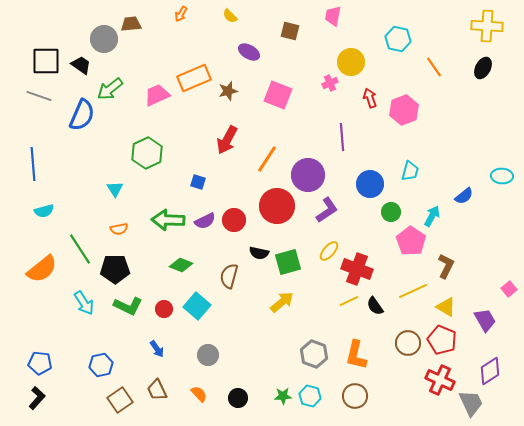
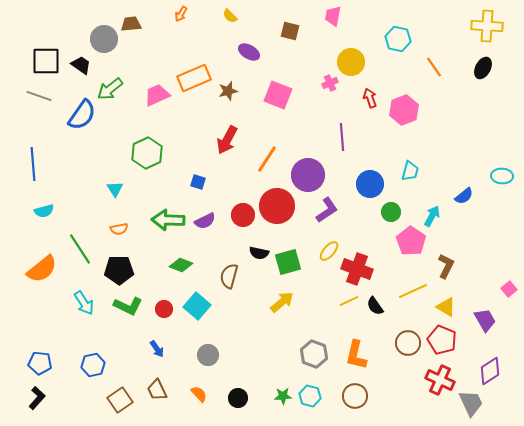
blue semicircle at (82, 115): rotated 12 degrees clockwise
red circle at (234, 220): moved 9 px right, 5 px up
black pentagon at (115, 269): moved 4 px right, 1 px down
blue hexagon at (101, 365): moved 8 px left
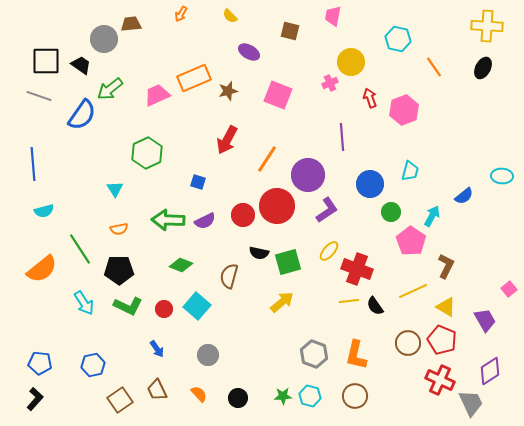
yellow line at (349, 301): rotated 18 degrees clockwise
black L-shape at (37, 398): moved 2 px left, 1 px down
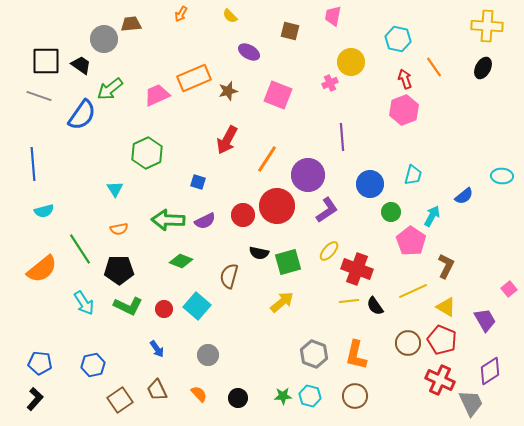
red arrow at (370, 98): moved 35 px right, 19 px up
cyan trapezoid at (410, 171): moved 3 px right, 4 px down
green diamond at (181, 265): moved 4 px up
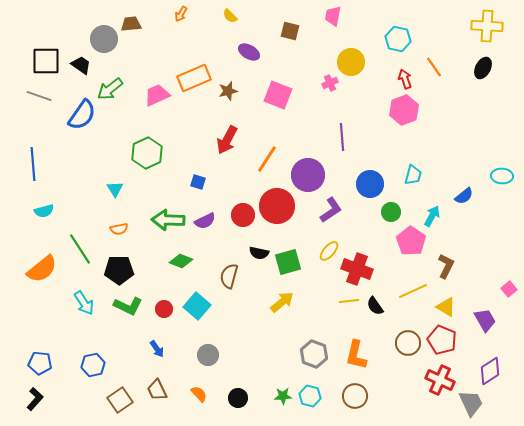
purple L-shape at (327, 210): moved 4 px right
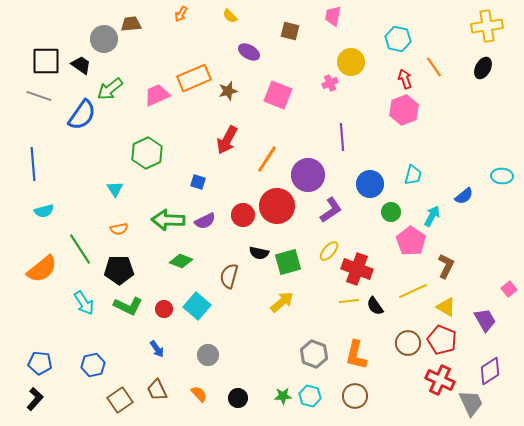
yellow cross at (487, 26): rotated 12 degrees counterclockwise
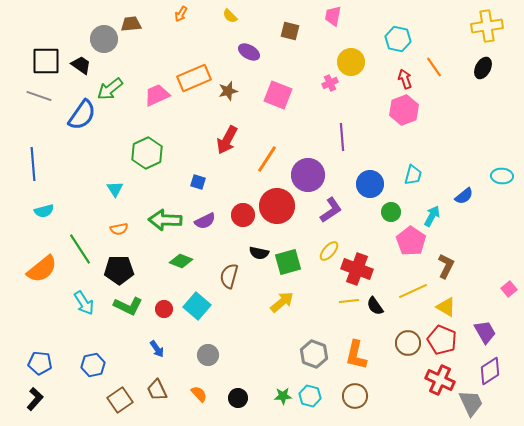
green arrow at (168, 220): moved 3 px left
purple trapezoid at (485, 320): moved 12 px down
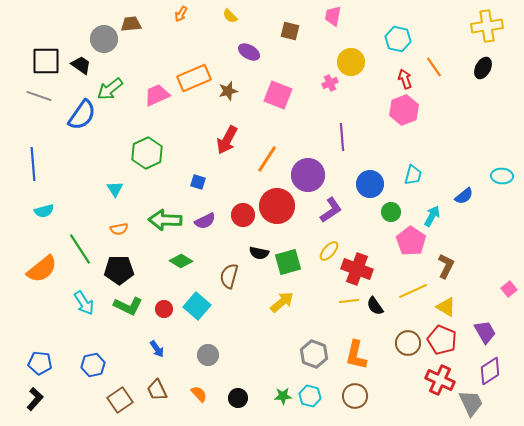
green diamond at (181, 261): rotated 10 degrees clockwise
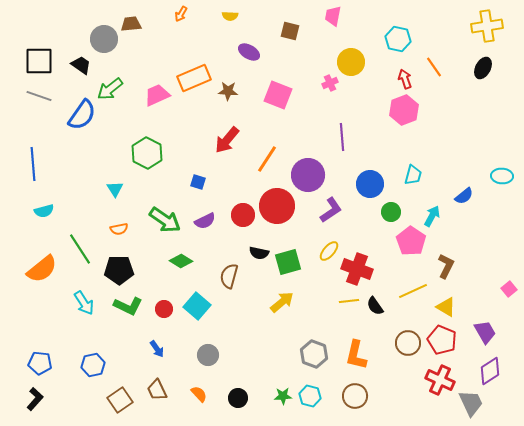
yellow semicircle at (230, 16): rotated 42 degrees counterclockwise
black square at (46, 61): moved 7 px left
brown star at (228, 91): rotated 18 degrees clockwise
red arrow at (227, 140): rotated 12 degrees clockwise
green hexagon at (147, 153): rotated 8 degrees counterclockwise
green arrow at (165, 220): rotated 148 degrees counterclockwise
